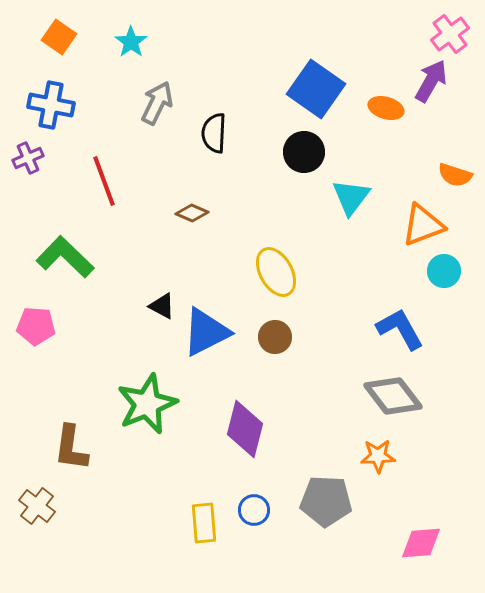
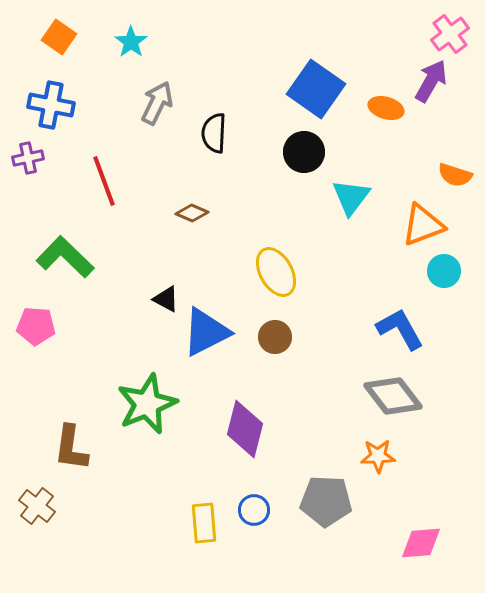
purple cross: rotated 12 degrees clockwise
black triangle: moved 4 px right, 7 px up
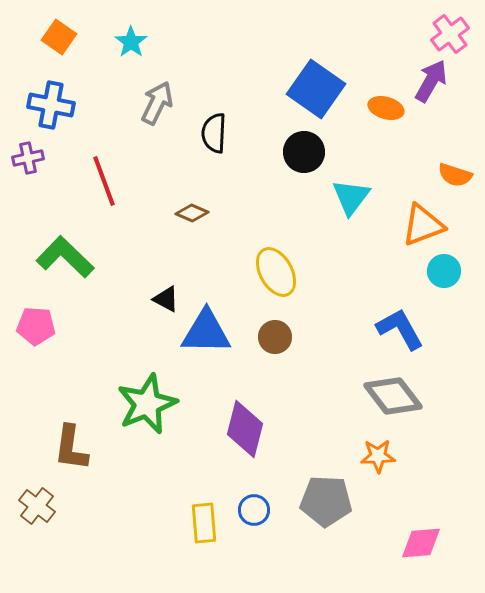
blue triangle: rotated 28 degrees clockwise
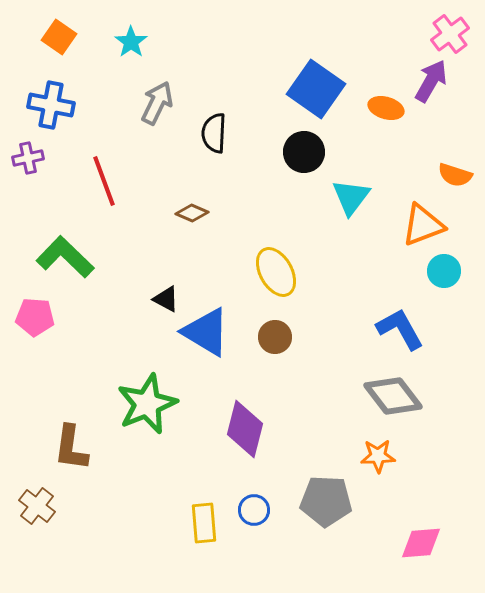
pink pentagon: moved 1 px left, 9 px up
blue triangle: rotated 30 degrees clockwise
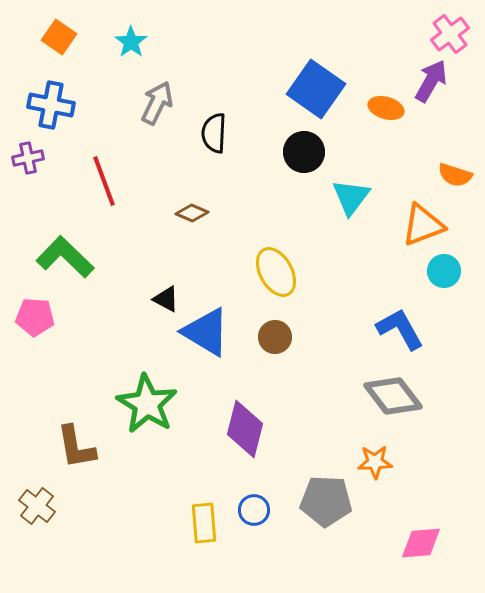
green star: rotated 18 degrees counterclockwise
brown L-shape: moved 5 px right, 1 px up; rotated 18 degrees counterclockwise
orange star: moved 3 px left, 6 px down
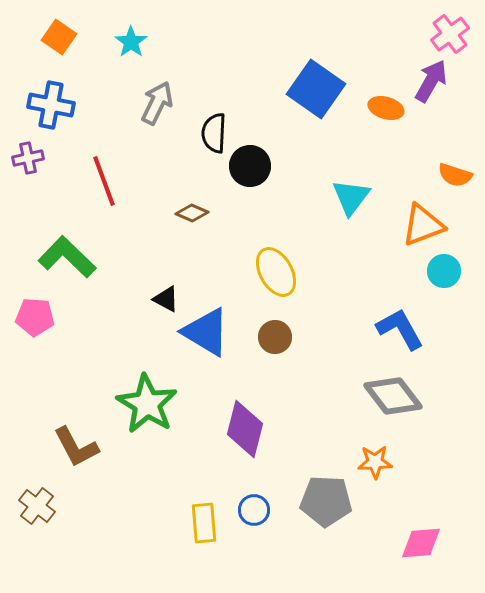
black circle: moved 54 px left, 14 px down
green L-shape: moved 2 px right
brown L-shape: rotated 18 degrees counterclockwise
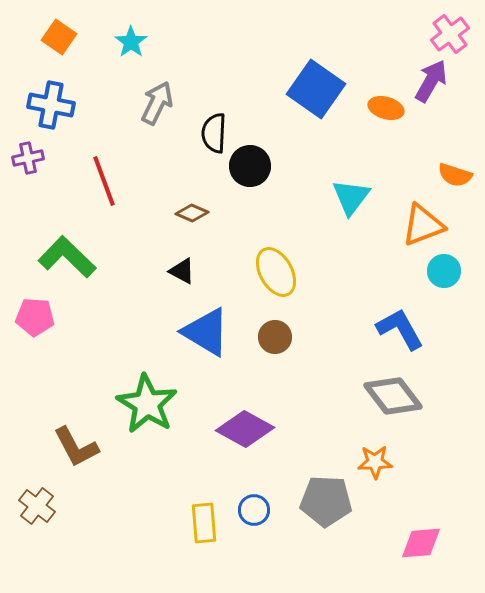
black triangle: moved 16 px right, 28 px up
purple diamond: rotated 76 degrees counterclockwise
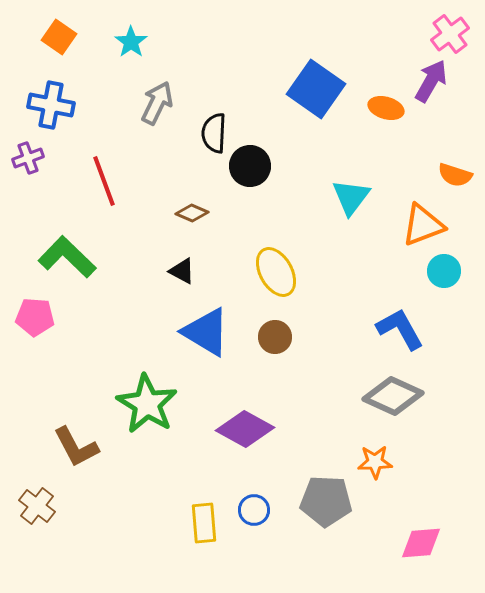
purple cross: rotated 8 degrees counterclockwise
gray diamond: rotated 28 degrees counterclockwise
